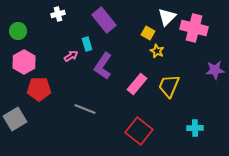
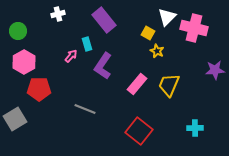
pink arrow: rotated 16 degrees counterclockwise
yellow trapezoid: moved 1 px up
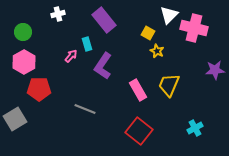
white triangle: moved 2 px right, 2 px up
green circle: moved 5 px right, 1 px down
pink rectangle: moved 1 px right, 6 px down; rotated 70 degrees counterclockwise
cyan cross: rotated 28 degrees counterclockwise
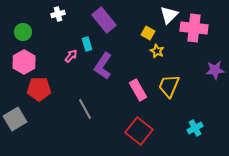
pink cross: rotated 8 degrees counterclockwise
yellow trapezoid: moved 1 px down
gray line: rotated 40 degrees clockwise
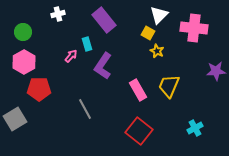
white triangle: moved 10 px left
purple star: moved 1 px right, 1 px down
